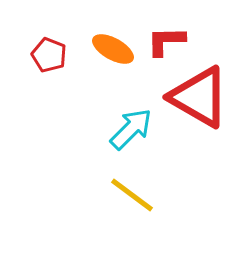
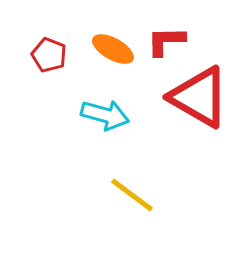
cyan arrow: moved 26 px left, 14 px up; rotated 60 degrees clockwise
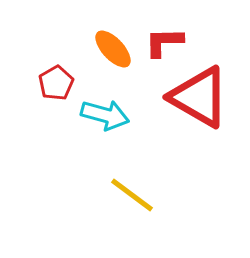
red L-shape: moved 2 px left, 1 px down
orange ellipse: rotated 18 degrees clockwise
red pentagon: moved 7 px right, 28 px down; rotated 20 degrees clockwise
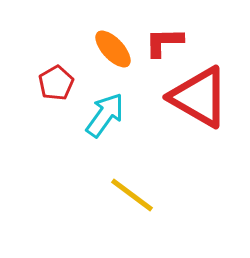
cyan arrow: rotated 69 degrees counterclockwise
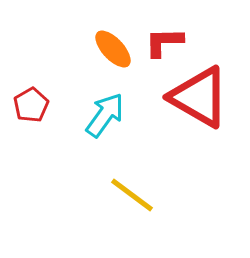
red pentagon: moved 25 px left, 22 px down
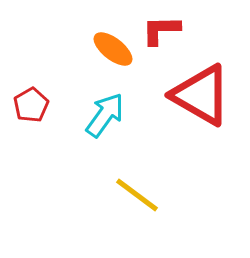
red L-shape: moved 3 px left, 12 px up
orange ellipse: rotated 9 degrees counterclockwise
red triangle: moved 2 px right, 2 px up
yellow line: moved 5 px right
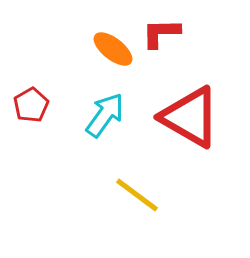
red L-shape: moved 3 px down
red triangle: moved 11 px left, 22 px down
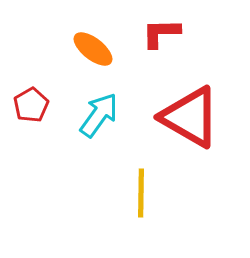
orange ellipse: moved 20 px left
cyan arrow: moved 6 px left
yellow line: moved 4 px right, 2 px up; rotated 54 degrees clockwise
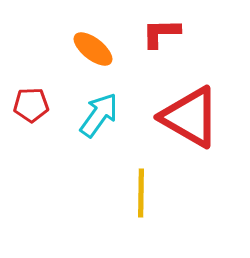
red pentagon: rotated 28 degrees clockwise
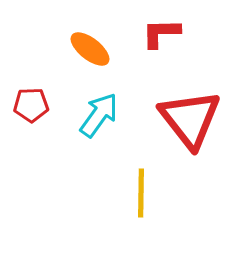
orange ellipse: moved 3 px left
red triangle: moved 2 px down; rotated 22 degrees clockwise
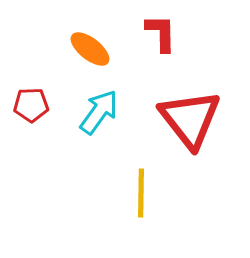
red L-shape: rotated 90 degrees clockwise
cyan arrow: moved 3 px up
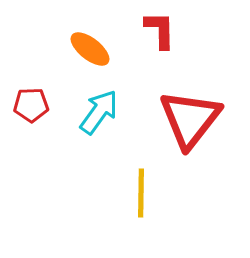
red L-shape: moved 1 px left, 3 px up
red triangle: rotated 16 degrees clockwise
